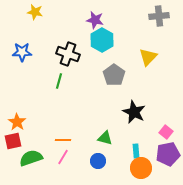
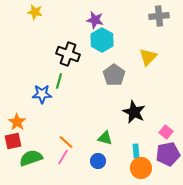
blue star: moved 20 px right, 42 px down
orange line: moved 3 px right, 2 px down; rotated 42 degrees clockwise
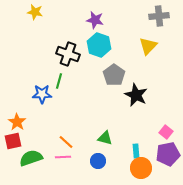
cyan hexagon: moved 3 px left, 5 px down; rotated 10 degrees counterclockwise
yellow triangle: moved 11 px up
black star: moved 2 px right, 17 px up
pink line: rotated 56 degrees clockwise
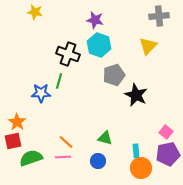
gray pentagon: rotated 20 degrees clockwise
blue star: moved 1 px left, 1 px up
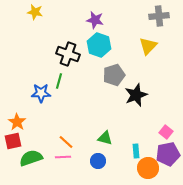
black star: rotated 25 degrees clockwise
orange circle: moved 7 px right
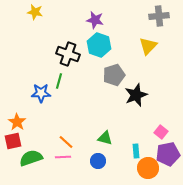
pink square: moved 5 px left
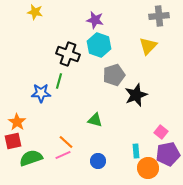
green triangle: moved 10 px left, 18 px up
pink line: moved 2 px up; rotated 21 degrees counterclockwise
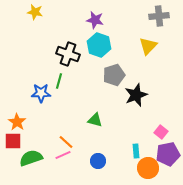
red square: rotated 12 degrees clockwise
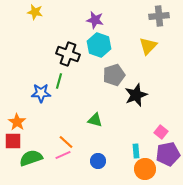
orange circle: moved 3 px left, 1 px down
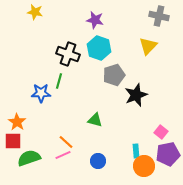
gray cross: rotated 18 degrees clockwise
cyan hexagon: moved 3 px down
green semicircle: moved 2 px left
orange circle: moved 1 px left, 3 px up
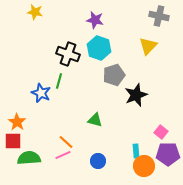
blue star: rotated 24 degrees clockwise
purple pentagon: rotated 10 degrees clockwise
green semicircle: rotated 15 degrees clockwise
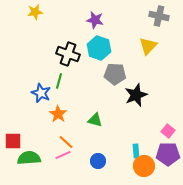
yellow star: rotated 21 degrees counterclockwise
gray pentagon: moved 1 px right, 1 px up; rotated 20 degrees clockwise
orange star: moved 41 px right, 8 px up
pink square: moved 7 px right, 1 px up
